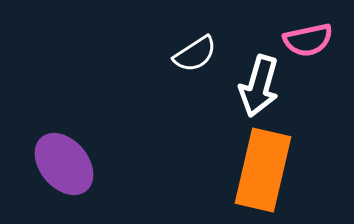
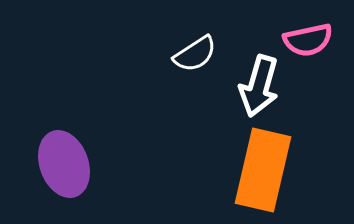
purple ellipse: rotated 20 degrees clockwise
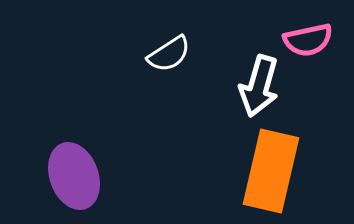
white semicircle: moved 26 px left
purple ellipse: moved 10 px right, 12 px down
orange rectangle: moved 8 px right, 1 px down
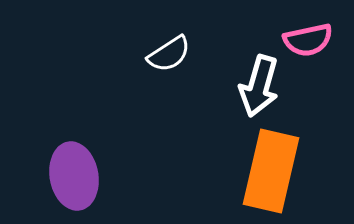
purple ellipse: rotated 10 degrees clockwise
